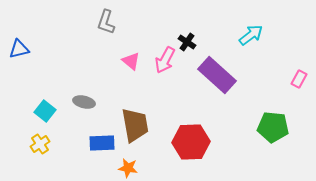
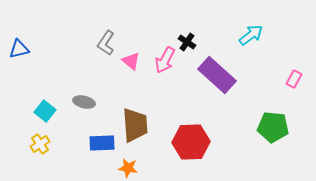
gray L-shape: moved 21 px down; rotated 15 degrees clockwise
pink rectangle: moved 5 px left
brown trapezoid: rotated 6 degrees clockwise
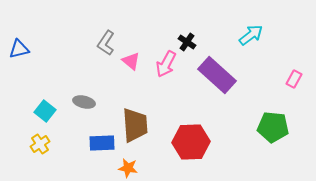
pink arrow: moved 1 px right, 4 px down
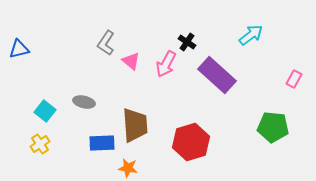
red hexagon: rotated 15 degrees counterclockwise
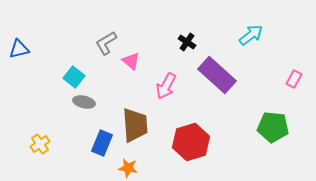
gray L-shape: rotated 25 degrees clockwise
pink arrow: moved 22 px down
cyan square: moved 29 px right, 34 px up
blue rectangle: rotated 65 degrees counterclockwise
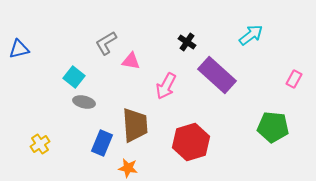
pink triangle: rotated 30 degrees counterclockwise
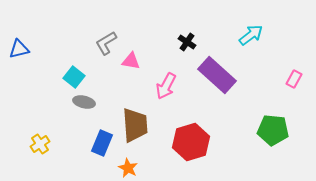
green pentagon: moved 3 px down
orange star: rotated 18 degrees clockwise
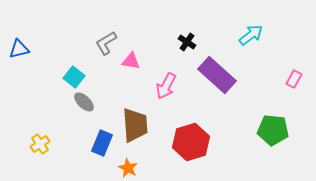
gray ellipse: rotated 30 degrees clockwise
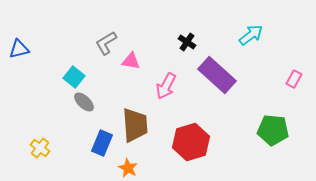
yellow cross: moved 4 px down; rotated 18 degrees counterclockwise
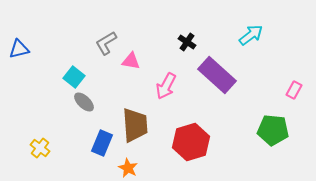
pink rectangle: moved 11 px down
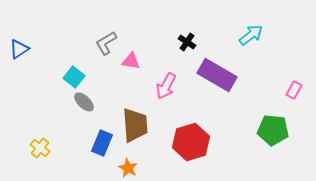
blue triangle: rotated 20 degrees counterclockwise
purple rectangle: rotated 12 degrees counterclockwise
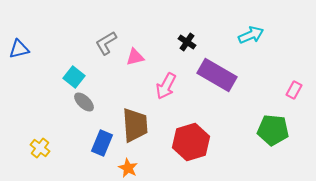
cyan arrow: rotated 15 degrees clockwise
blue triangle: rotated 20 degrees clockwise
pink triangle: moved 4 px right, 4 px up; rotated 24 degrees counterclockwise
